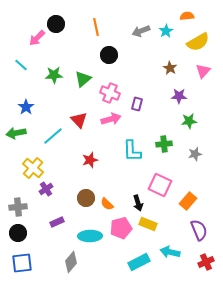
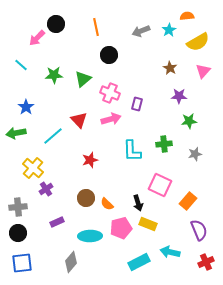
cyan star at (166, 31): moved 3 px right, 1 px up
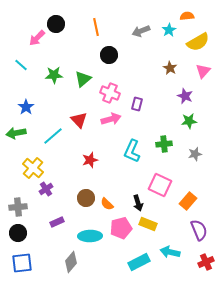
purple star at (179, 96): moved 6 px right; rotated 21 degrees clockwise
cyan L-shape at (132, 151): rotated 25 degrees clockwise
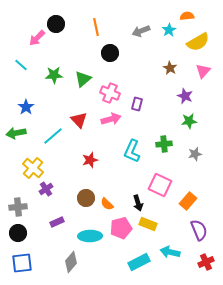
black circle at (109, 55): moved 1 px right, 2 px up
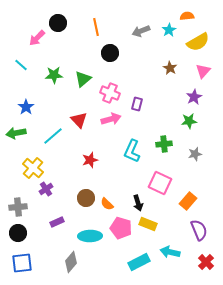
black circle at (56, 24): moved 2 px right, 1 px up
purple star at (185, 96): moved 9 px right, 1 px down; rotated 21 degrees clockwise
pink square at (160, 185): moved 2 px up
pink pentagon at (121, 228): rotated 30 degrees clockwise
red cross at (206, 262): rotated 21 degrees counterclockwise
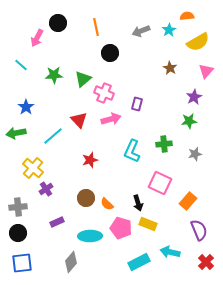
pink arrow at (37, 38): rotated 18 degrees counterclockwise
pink triangle at (203, 71): moved 3 px right
pink cross at (110, 93): moved 6 px left
